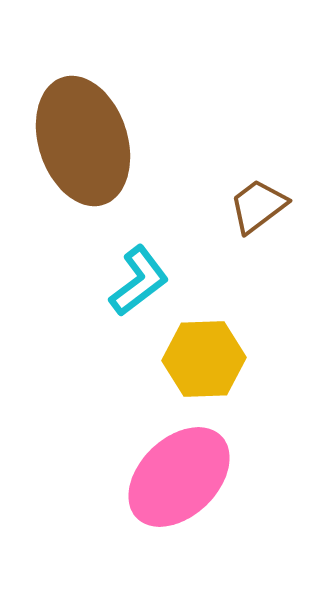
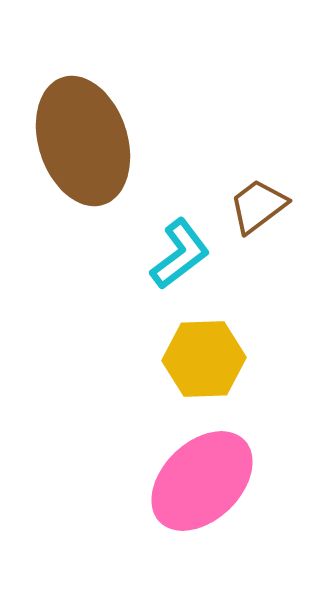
cyan L-shape: moved 41 px right, 27 px up
pink ellipse: moved 23 px right, 4 px down
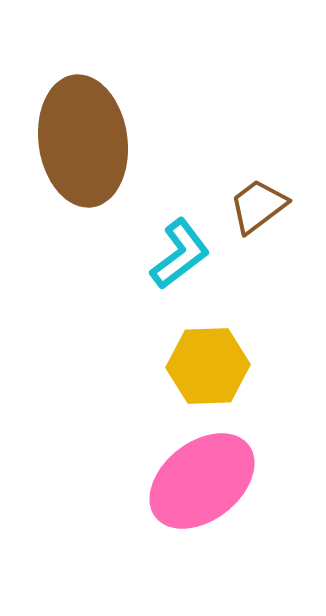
brown ellipse: rotated 10 degrees clockwise
yellow hexagon: moved 4 px right, 7 px down
pink ellipse: rotated 6 degrees clockwise
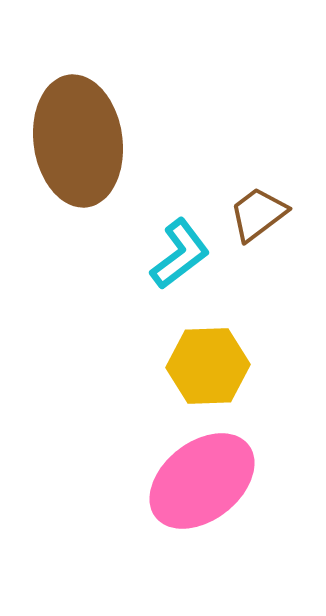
brown ellipse: moved 5 px left
brown trapezoid: moved 8 px down
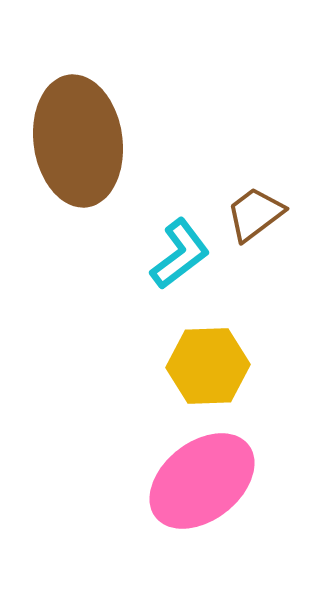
brown trapezoid: moved 3 px left
